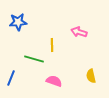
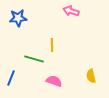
blue star: moved 4 px up
pink arrow: moved 8 px left, 21 px up
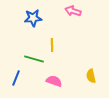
pink arrow: moved 2 px right
blue star: moved 15 px right
blue line: moved 5 px right
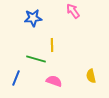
pink arrow: rotated 35 degrees clockwise
green line: moved 2 px right
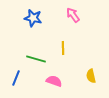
pink arrow: moved 4 px down
blue star: rotated 18 degrees clockwise
yellow line: moved 11 px right, 3 px down
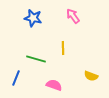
pink arrow: moved 1 px down
yellow semicircle: rotated 56 degrees counterclockwise
pink semicircle: moved 4 px down
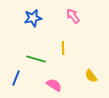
blue star: rotated 24 degrees counterclockwise
yellow semicircle: rotated 32 degrees clockwise
pink semicircle: rotated 14 degrees clockwise
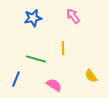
blue line: moved 1 px down
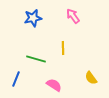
yellow semicircle: moved 2 px down
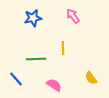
green line: rotated 18 degrees counterclockwise
blue line: rotated 63 degrees counterclockwise
